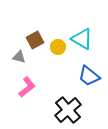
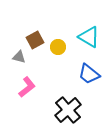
cyan triangle: moved 7 px right, 2 px up
blue trapezoid: moved 2 px up
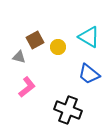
black cross: rotated 28 degrees counterclockwise
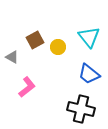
cyan triangle: rotated 20 degrees clockwise
gray triangle: moved 7 px left; rotated 16 degrees clockwise
black cross: moved 13 px right, 1 px up; rotated 8 degrees counterclockwise
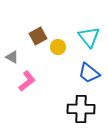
brown square: moved 3 px right, 4 px up
blue trapezoid: moved 1 px up
pink L-shape: moved 6 px up
black cross: rotated 12 degrees counterclockwise
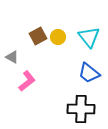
yellow circle: moved 10 px up
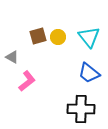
brown square: rotated 12 degrees clockwise
